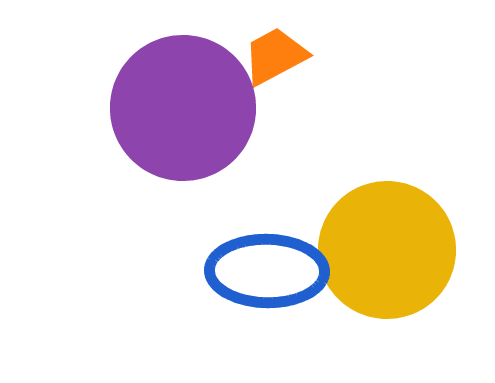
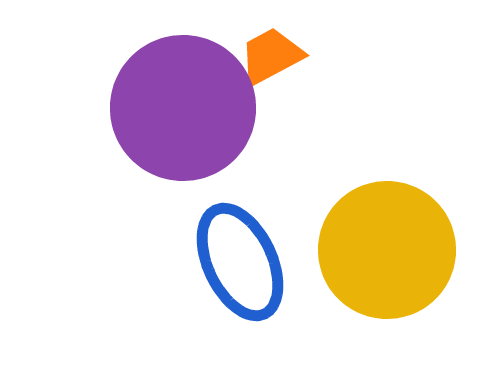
orange trapezoid: moved 4 px left
blue ellipse: moved 27 px left, 9 px up; rotated 64 degrees clockwise
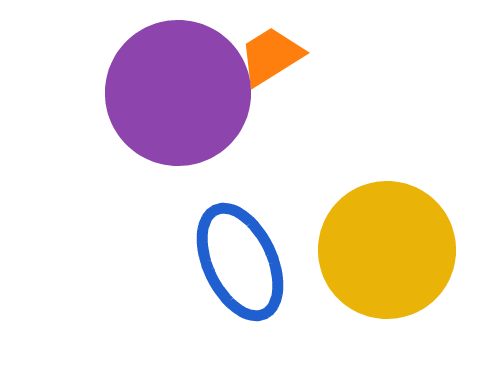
orange trapezoid: rotated 4 degrees counterclockwise
purple circle: moved 5 px left, 15 px up
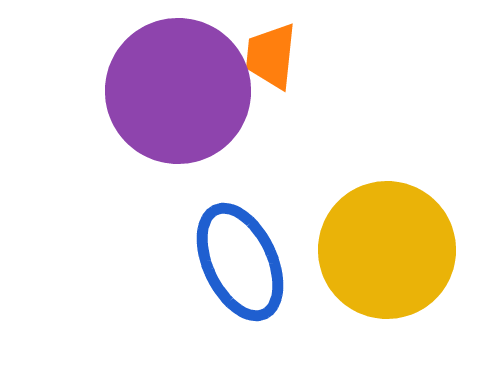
orange trapezoid: rotated 52 degrees counterclockwise
purple circle: moved 2 px up
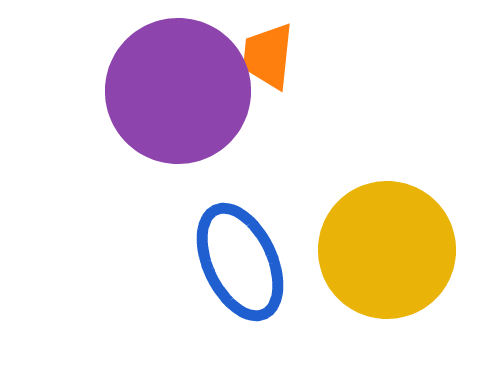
orange trapezoid: moved 3 px left
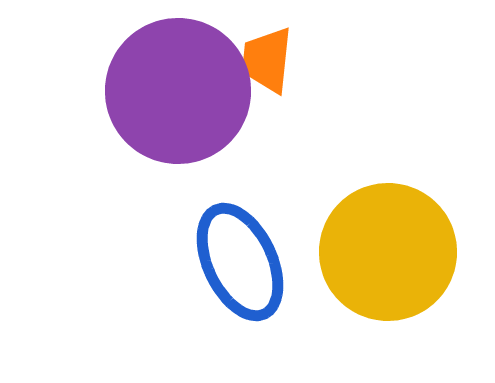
orange trapezoid: moved 1 px left, 4 px down
yellow circle: moved 1 px right, 2 px down
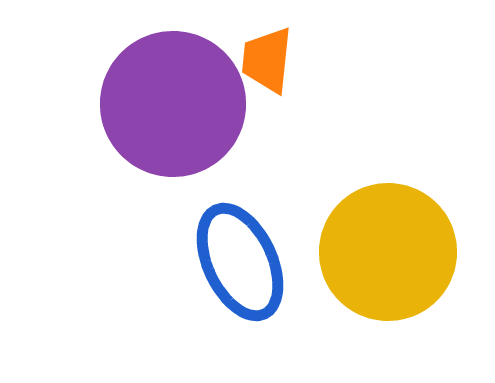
purple circle: moved 5 px left, 13 px down
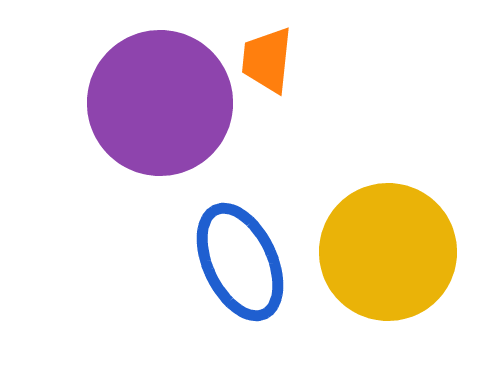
purple circle: moved 13 px left, 1 px up
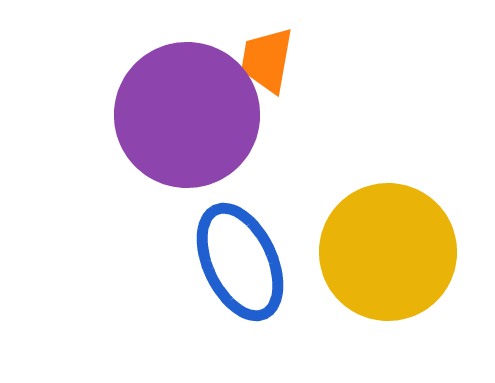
orange trapezoid: rotated 4 degrees clockwise
purple circle: moved 27 px right, 12 px down
